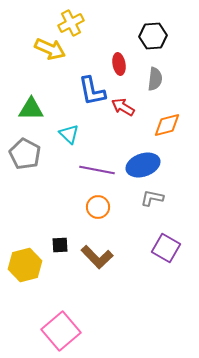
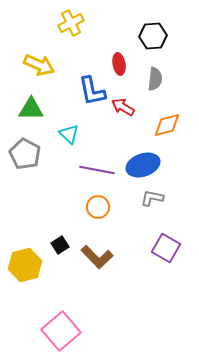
yellow arrow: moved 11 px left, 16 px down
black square: rotated 30 degrees counterclockwise
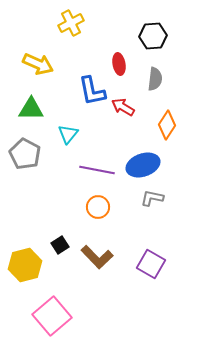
yellow arrow: moved 1 px left, 1 px up
orange diamond: rotated 44 degrees counterclockwise
cyan triangle: moved 1 px left; rotated 25 degrees clockwise
purple square: moved 15 px left, 16 px down
pink square: moved 9 px left, 15 px up
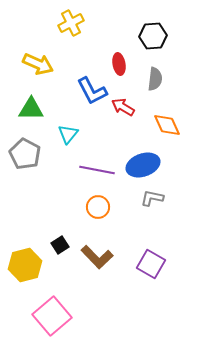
blue L-shape: rotated 16 degrees counterclockwise
orange diamond: rotated 56 degrees counterclockwise
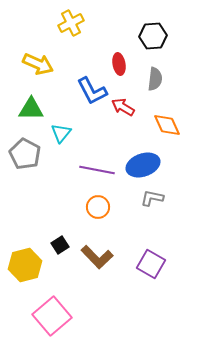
cyan triangle: moved 7 px left, 1 px up
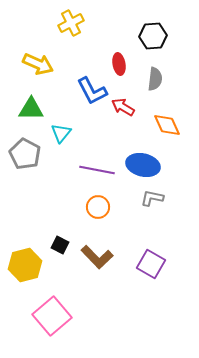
blue ellipse: rotated 32 degrees clockwise
black square: rotated 30 degrees counterclockwise
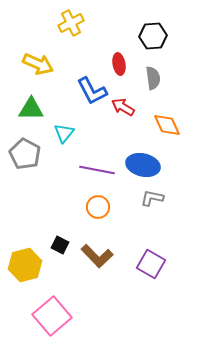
gray semicircle: moved 2 px left, 1 px up; rotated 15 degrees counterclockwise
cyan triangle: moved 3 px right
brown L-shape: moved 1 px up
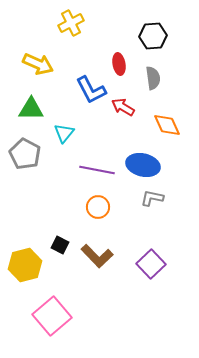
blue L-shape: moved 1 px left, 1 px up
purple square: rotated 16 degrees clockwise
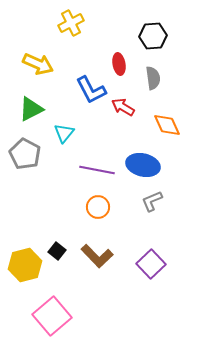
green triangle: rotated 28 degrees counterclockwise
gray L-shape: moved 3 px down; rotated 35 degrees counterclockwise
black square: moved 3 px left, 6 px down; rotated 12 degrees clockwise
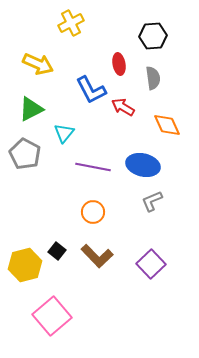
purple line: moved 4 px left, 3 px up
orange circle: moved 5 px left, 5 px down
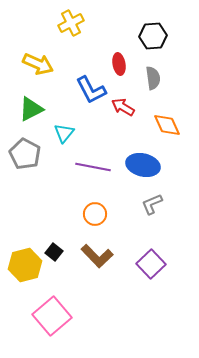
gray L-shape: moved 3 px down
orange circle: moved 2 px right, 2 px down
black square: moved 3 px left, 1 px down
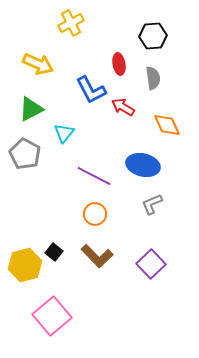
purple line: moved 1 px right, 9 px down; rotated 16 degrees clockwise
